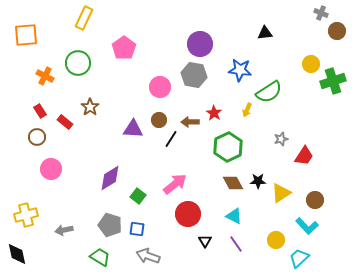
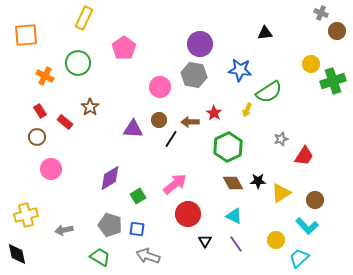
green square at (138, 196): rotated 21 degrees clockwise
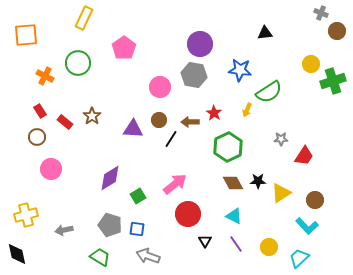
brown star at (90, 107): moved 2 px right, 9 px down
gray star at (281, 139): rotated 16 degrees clockwise
yellow circle at (276, 240): moved 7 px left, 7 px down
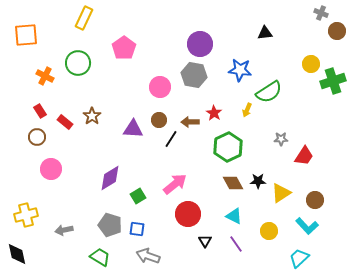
yellow circle at (269, 247): moved 16 px up
